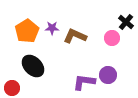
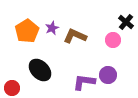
purple star: rotated 24 degrees counterclockwise
pink circle: moved 1 px right, 2 px down
black ellipse: moved 7 px right, 4 px down
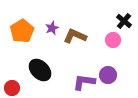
black cross: moved 2 px left, 1 px up
orange pentagon: moved 5 px left
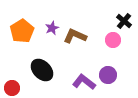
black ellipse: moved 2 px right
purple L-shape: rotated 30 degrees clockwise
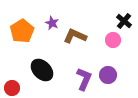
purple star: moved 5 px up; rotated 24 degrees counterclockwise
purple L-shape: moved 3 px up; rotated 75 degrees clockwise
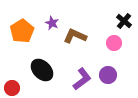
pink circle: moved 1 px right, 3 px down
purple L-shape: moved 2 px left; rotated 30 degrees clockwise
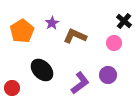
purple star: rotated 16 degrees clockwise
purple L-shape: moved 2 px left, 4 px down
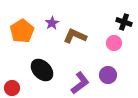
black cross: moved 1 px down; rotated 21 degrees counterclockwise
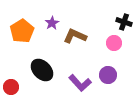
purple L-shape: rotated 85 degrees clockwise
red circle: moved 1 px left, 1 px up
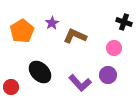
pink circle: moved 5 px down
black ellipse: moved 2 px left, 2 px down
